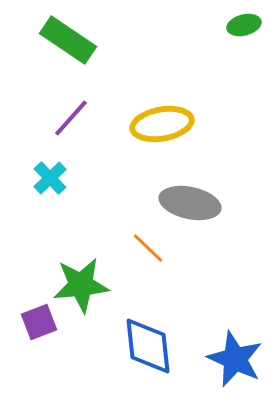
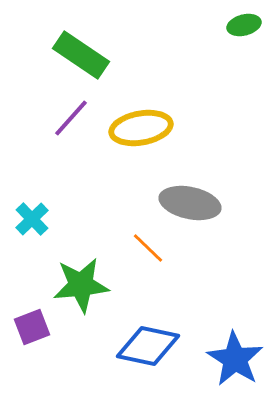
green rectangle: moved 13 px right, 15 px down
yellow ellipse: moved 21 px left, 4 px down
cyan cross: moved 18 px left, 41 px down
purple square: moved 7 px left, 5 px down
blue diamond: rotated 72 degrees counterclockwise
blue star: rotated 8 degrees clockwise
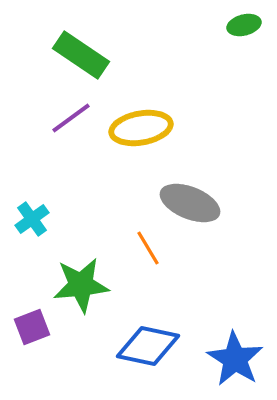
purple line: rotated 12 degrees clockwise
gray ellipse: rotated 10 degrees clockwise
cyan cross: rotated 8 degrees clockwise
orange line: rotated 15 degrees clockwise
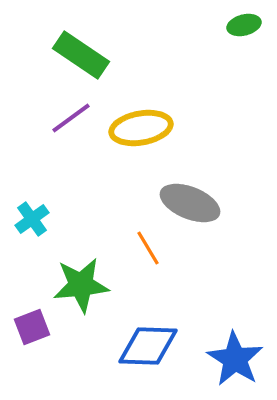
blue diamond: rotated 10 degrees counterclockwise
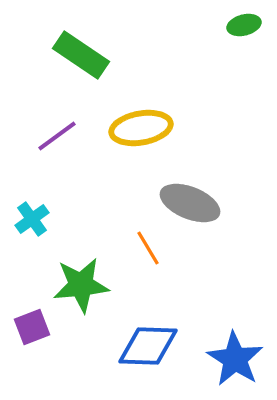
purple line: moved 14 px left, 18 px down
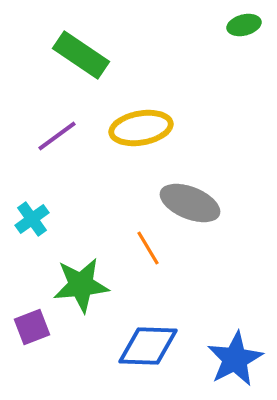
blue star: rotated 12 degrees clockwise
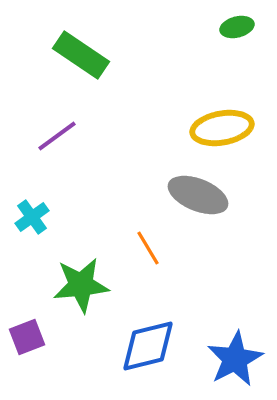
green ellipse: moved 7 px left, 2 px down
yellow ellipse: moved 81 px right
gray ellipse: moved 8 px right, 8 px up
cyan cross: moved 2 px up
purple square: moved 5 px left, 10 px down
blue diamond: rotated 16 degrees counterclockwise
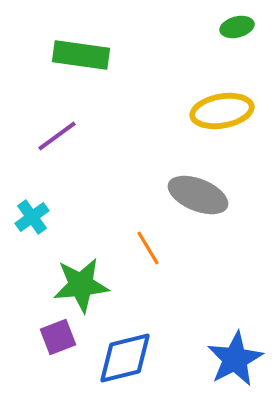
green rectangle: rotated 26 degrees counterclockwise
yellow ellipse: moved 17 px up
purple square: moved 31 px right
blue diamond: moved 23 px left, 12 px down
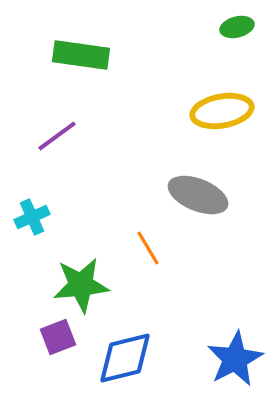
cyan cross: rotated 12 degrees clockwise
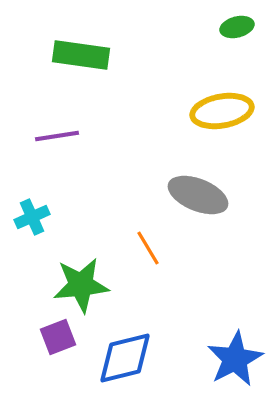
purple line: rotated 27 degrees clockwise
